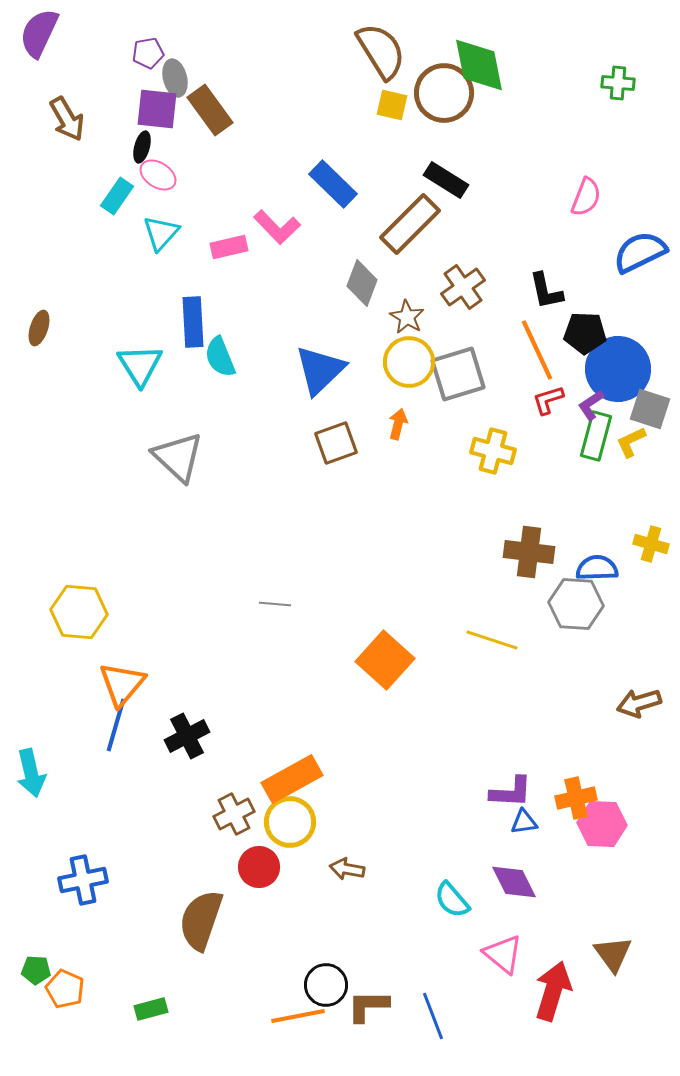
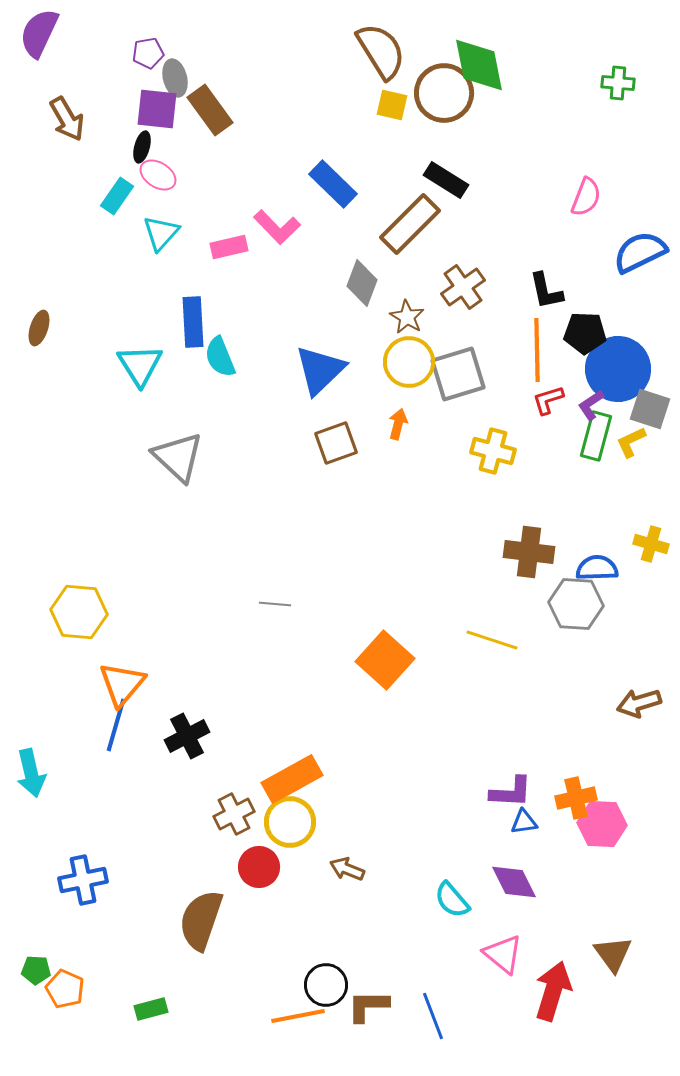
orange line at (537, 350): rotated 24 degrees clockwise
brown arrow at (347, 869): rotated 12 degrees clockwise
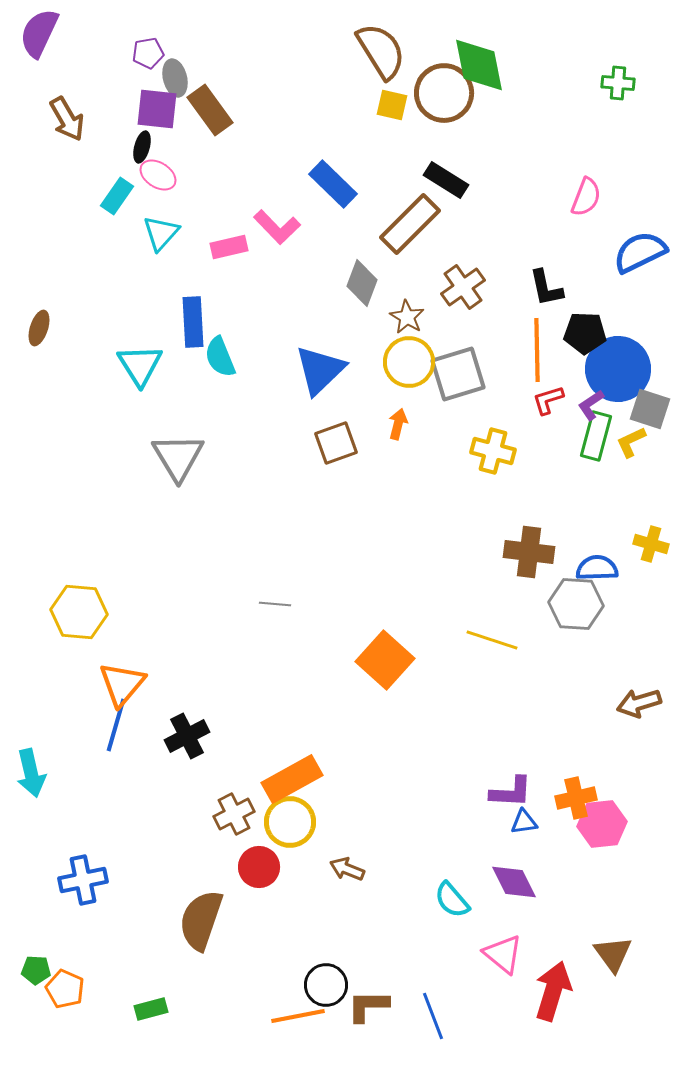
black L-shape at (546, 291): moved 3 px up
gray triangle at (178, 457): rotated 16 degrees clockwise
pink hexagon at (602, 824): rotated 9 degrees counterclockwise
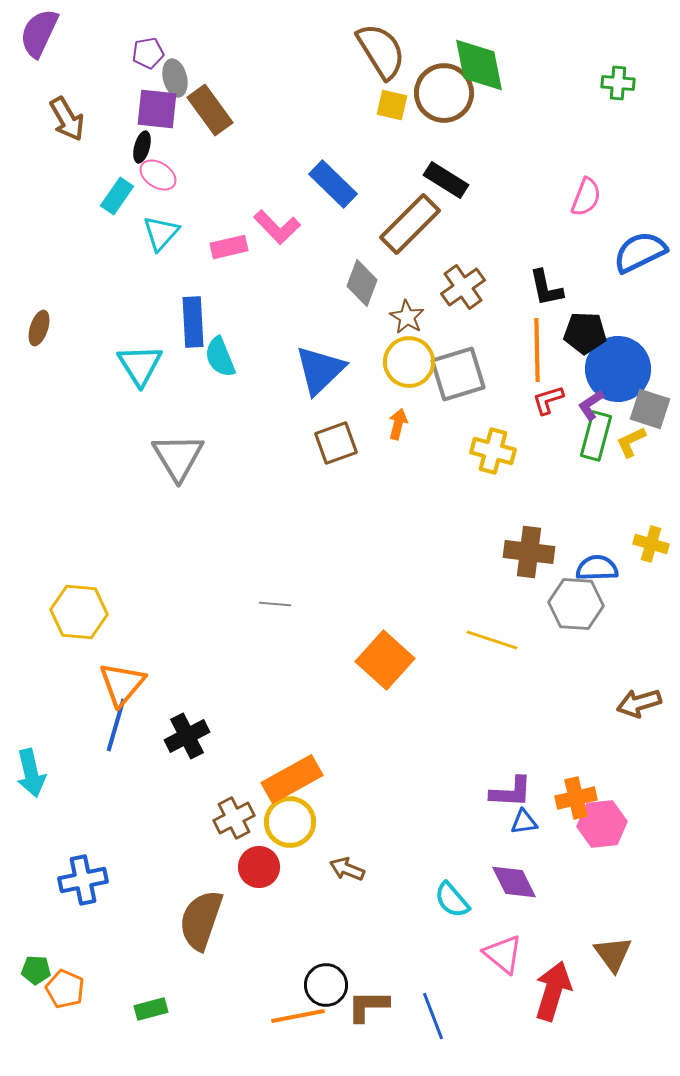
brown cross at (234, 814): moved 4 px down
